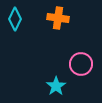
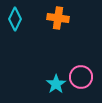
pink circle: moved 13 px down
cyan star: moved 2 px up
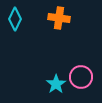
orange cross: moved 1 px right
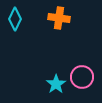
pink circle: moved 1 px right
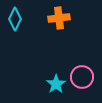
orange cross: rotated 15 degrees counterclockwise
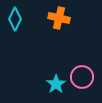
orange cross: rotated 20 degrees clockwise
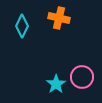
cyan diamond: moved 7 px right, 7 px down
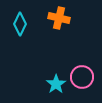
cyan diamond: moved 2 px left, 2 px up
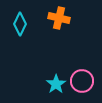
pink circle: moved 4 px down
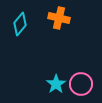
cyan diamond: rotated 15 degrees clockwise
pink circle: moved 1 px left, 3 px down
